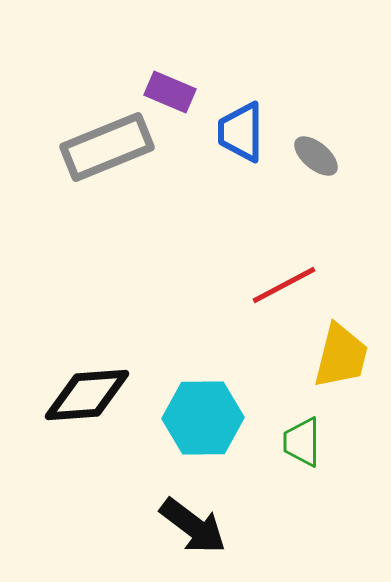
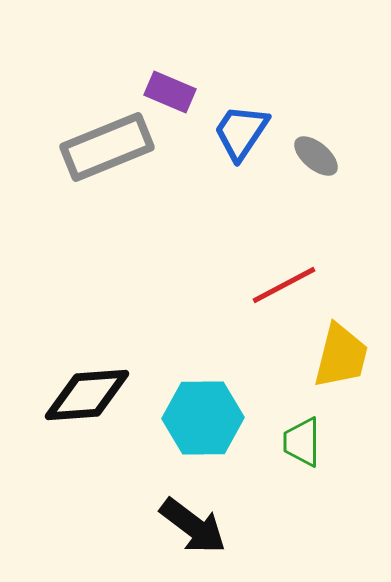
blue trapezoid: rotated 34 degrees clockwise
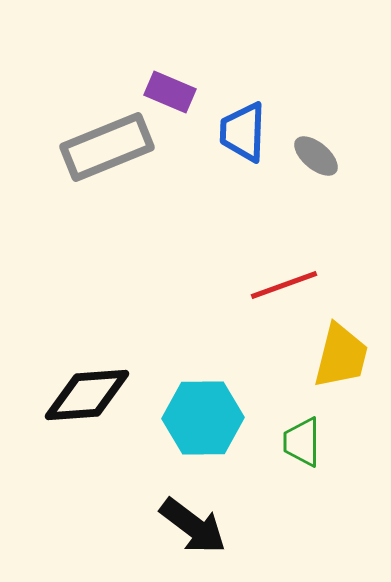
blue trapezoid: moved 2 px right; rotated 32 degrees counterclockwise
red line: rotated 8 degrees clockwise
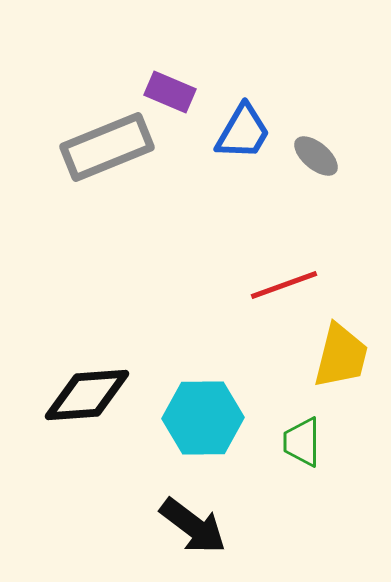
blue trapezoid: rotated 152 degrees counterclockwise
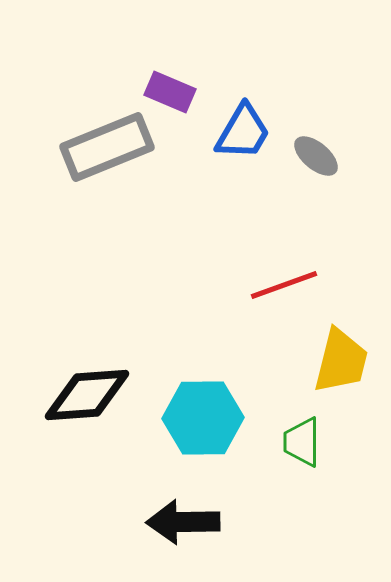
yellow trapezoid: moved 5 px down
black arrow: moved 10 px left, 4 px up; rotated 142 degrees clockwise
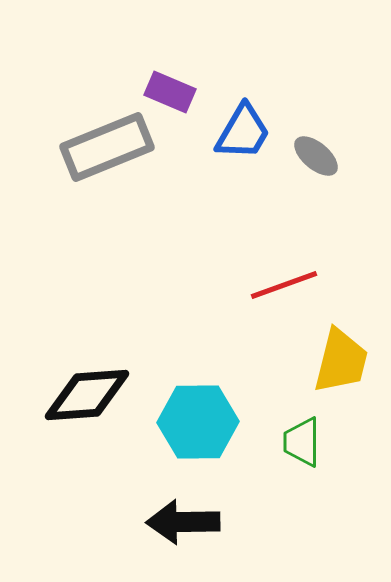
cyan hexagon: moved 5 px left, 4 px down
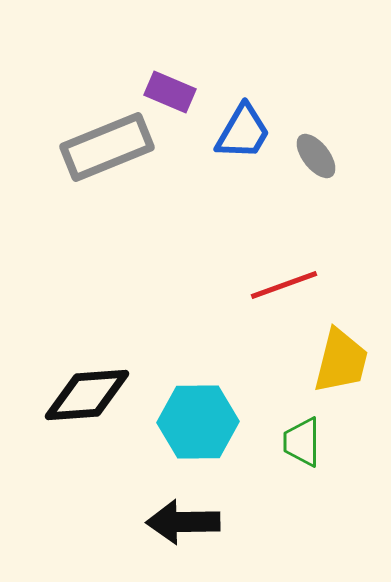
gray ellipse: rotated 12 degrees clockwise
